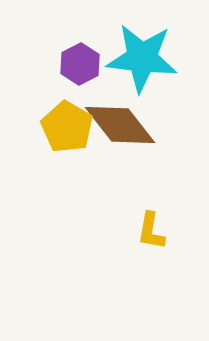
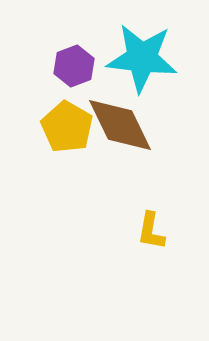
purple hexagon: moved 6 px left, 2 px down; rotated 6 degrees clockwise
brown diamond: rotated 12 degrees clockwise
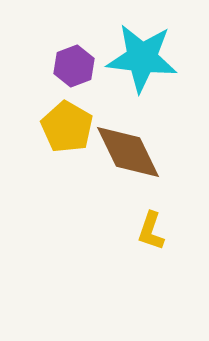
brown diamond: moved 8 px right, 27 px down
yellow L-shape: rotated 9 degrees clockwise
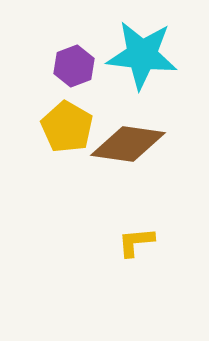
cyan star: moved 3 px up
brown diamond: moved 8 px up; rotated 56 degrees counterclockwise
yellow L-shape: moved 15 px left, 11 px down; rotated 66 degrees clockwise
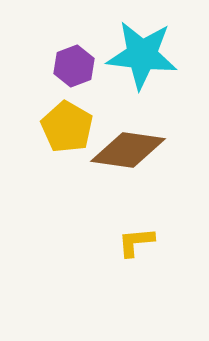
brown diamond: moved 6 px down
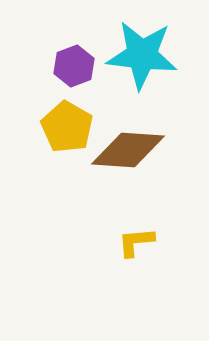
brown diamond: rotated 4 degrees counterclockwise
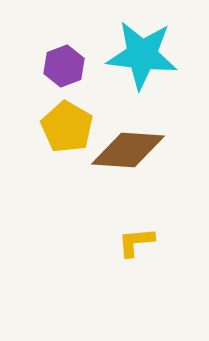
purple hexagon: moved 10 px left
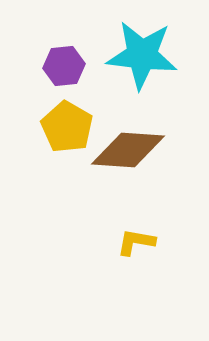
purple hexagon: rotated 15 degrees clockwise
yellow L-shape: rotated 15 degrees clockwise
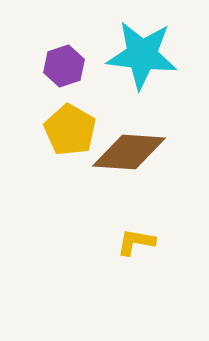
purple hexagon: rotated 12 degrees counterclockwise
yellow pentagon: moved 3 px right, 3 px down
brown diamond: moved 1 px right, 2 px down
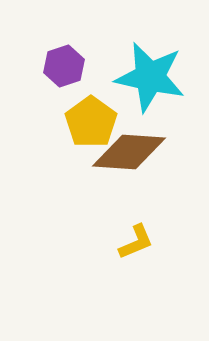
cyan star: moved 8 px right, 22 px down; rotated 6 degrees clockwise
yellow pentagon: moved 21 px right, 8 px up; rotated 6 degrees clockwise
yellow L-shape: rotated 147 degrees clockwise
